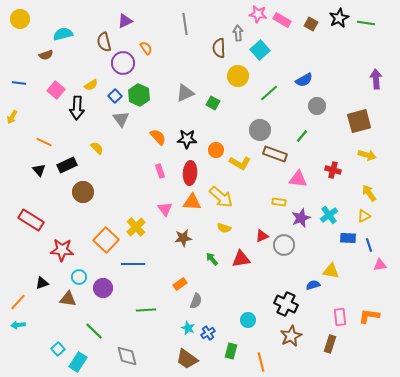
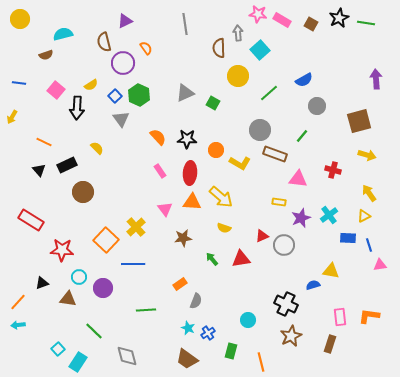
pink rectangle at (160, 171): rotated 16 degrees counterclockwise
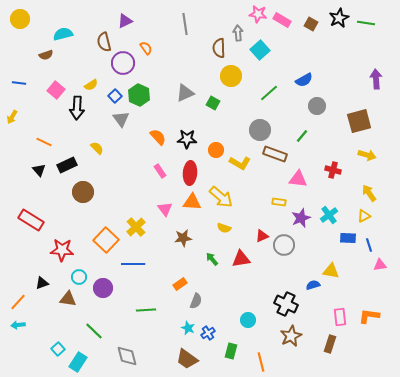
yellow circle at (238, 76): moved 7 px left
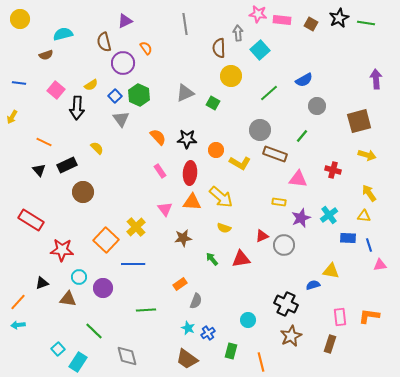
pink rectangle at (282, 20): rotated 24 degrees counterclockwise
yellow triangle at (364, 216): rotated 32 degrees clockwise
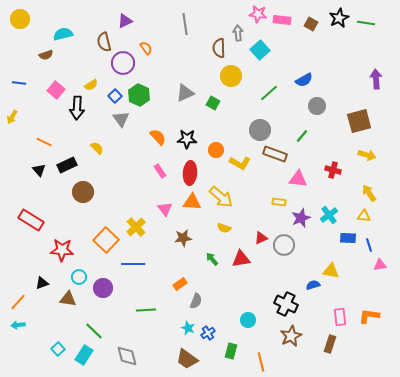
red triangle at (262, 236): moved 1 px left, 2 px down
cyan rectangle at (78, 362): moved 6 px right, 7 px up
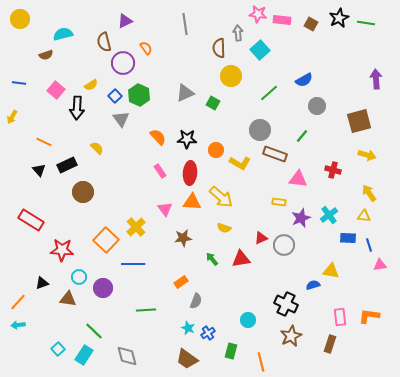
orange rectangle at (180, 284): moved 1 px right, 2 px up
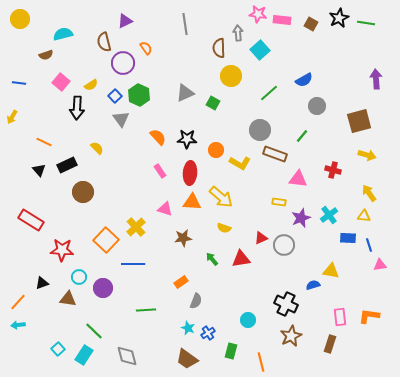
pink square at (56, 90): moved 5 px right, 8 px up
pink triangle at (165, 209): rotated 35 degrees counterclockwise
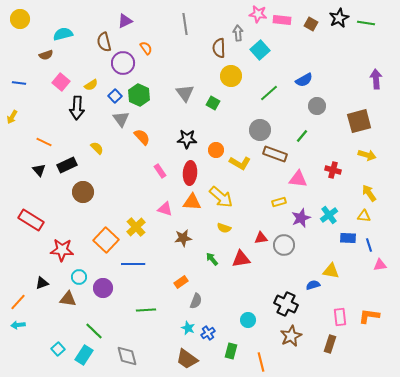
gray triangle at (185, 93): rotated 42 degrees counterclockwise
orange semicircle at (158, 137): moved 16 px left
yellow rectangle at (279, 202): rotated 24 degrees counterclockwise
red triangle at (261, 238): rotated 16 degrees clockwise
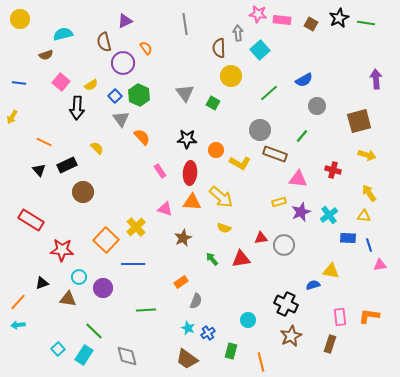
purple star at (301, 218): moved 6 px up
brown star at (183, 238): rotated 18 degrees counterclockwise
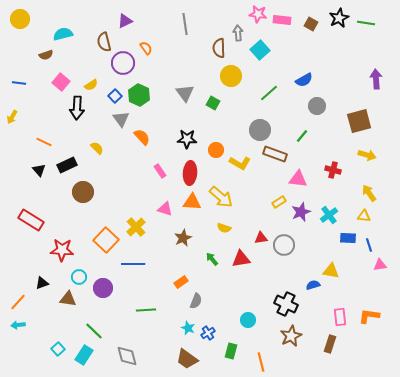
yellow rectangle at (279, 202): rotated 16 degrees counterclockwise
